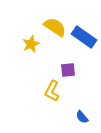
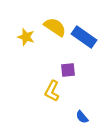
yellow star: moved 5 px left, 7 px up; rotated 30 degrees counterclockwise
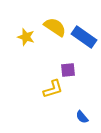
yellow L-shape: moved 1 px right, 2 px up; rotated 135 degrees counterclockwise
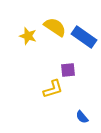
yellow star: moved 2 px right, 1 px up
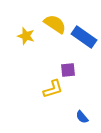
yellow semicircle: moved 3 px up
yellow star: moved 2 px left
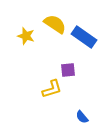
yellow L-shape: moved 1 px left
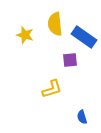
yellow semicircle: rotated 130 degrees counterclockwise
yellow star: moved 1 px left, 1 px up
purple square: moved 2 px right, 10 px up
blue semicircle: rotated 24 degrees clockwise
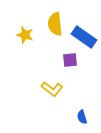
yellow L-shape: rotated 55 degrees clockwise
